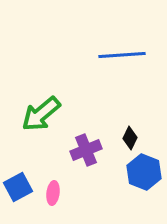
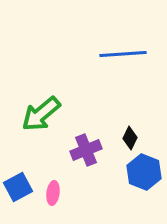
blue line: moved 1 px right, 1 px up
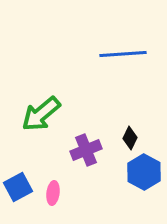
blue hexagon: rotated 8 degrees clockwise
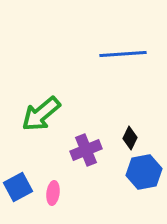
blue hexagon: rotated 20 degrees clockwise
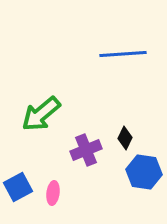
black diamond: moved 5 px left
blue hexagon: rotated 20 degrees clockwise
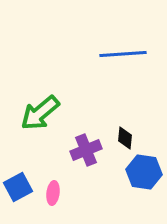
green arrow: moved 1 px left, 1 px up
black diamond: rotated 20 degrees counterclockwise
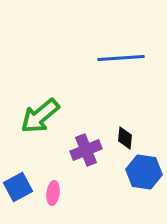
blue line: moved 2 px left, 4 px down
green arrow: moved 3 px down
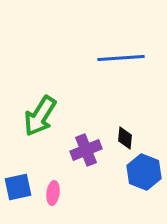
green arrow: rotated 18 degrees counterclockwise
blue hexagon: rotated 12 degrees clockwise
blue square: rotated 16 degrees clockwise
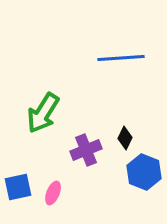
green arrow: moved 3 px right, 3 px up
black diamond: rotated 20 degrees clockwise
pink ellipse: rotated 15 degrees clockwise
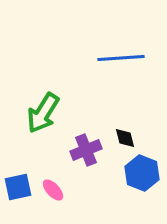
black diamond: rotated 40 degrees counterclockwise
blue hexagon: moved 2 px left, 1 px down
pink ellipse: moved 3 px up; rotated 65 degrees counterclockwise
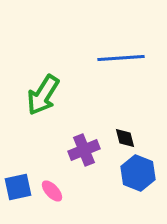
green arrow: moved 18 px up
purple cross: moved 2 px left
blue hexagon: moved 4 px left
pink ellipse: moved 1 px left, 1 px down
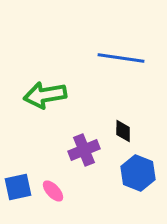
blue line: rotated 12 degrees clockwise
green arrow: moved 2 px right; rotated 48 degrees clockwise
black diamond: moved 2 px left, 7 px up; rotated 15 degrees clockwise
pink ellipse: moved 1 px right
